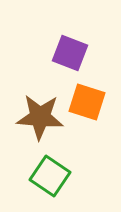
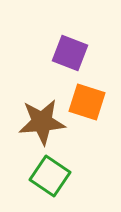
brown star: moved 2 px right, 5 px down; rotated 9 degrees counterclockwise
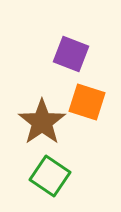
purple square: moved 1 px right, 1 px down
brown star: rotated 30 degrees counterclockwise
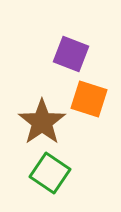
orange square: moved 2 px right, 3 px up
green square: moved 3 px up
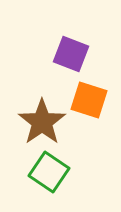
orange square: moved 1 px down
green square: moved 1 px left, 1 px up
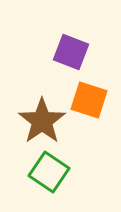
purple square: moved 2 px up
brown star: moved 1 px up
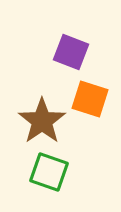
orange square: moved 1 px right, 1 px up
green square: rotated 15 degrees counterclockwise
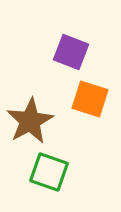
brown star: moved 12 px left; rotated 6 degrees clockwise
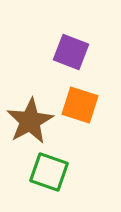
orange square: moved 10 px left, 6 px down
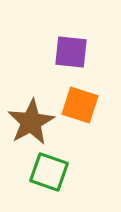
purple square: rotated 15 degrees counterclockwise
brown star: moved 1 px right, 1 px down
